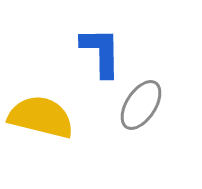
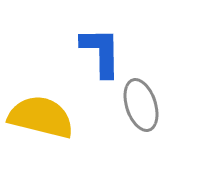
gray ellipse: rotated 51 degrees counterclockwise
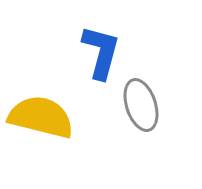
blue L-shape: rotated 16 degrees clockwise
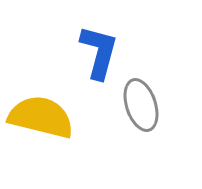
blue L-shape: moved 2 px left
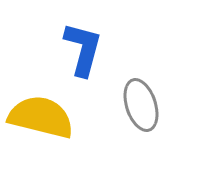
blue L-shape: moved 16 px left, 3 px up
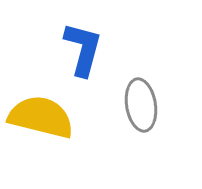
gray ellipse: rotated 9 degrees clockwise
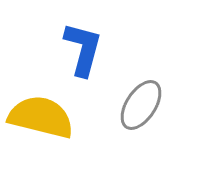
gray ellipse: rotated 42 degrees clockwise
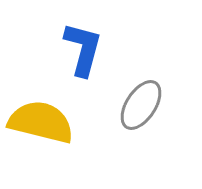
yellow semicircle: moved 5 px down
